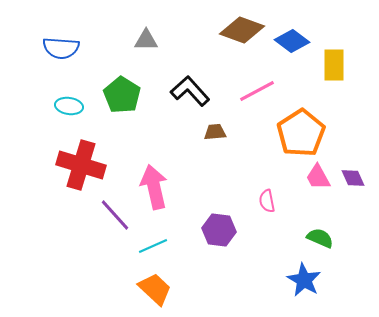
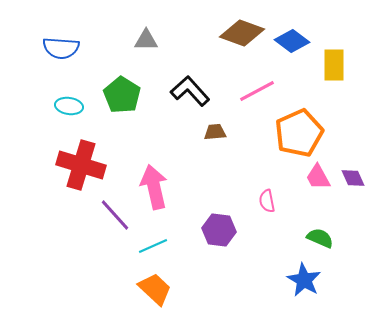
brown diamond: moved 3 px down
orange pentagon: moved 2 px left; rotated 9 degrees clockwise
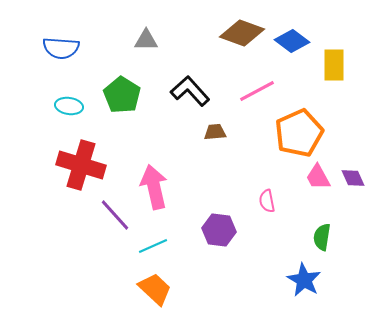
green semicircle: moved 2 px right, 1 px up; rotated 104 degrees counterclockwise
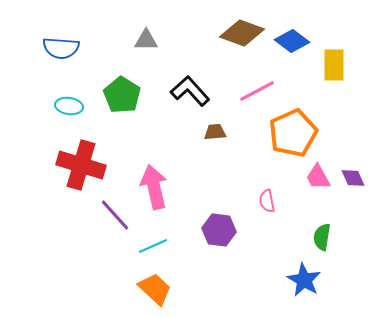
orange pentagon: moved 6 px left
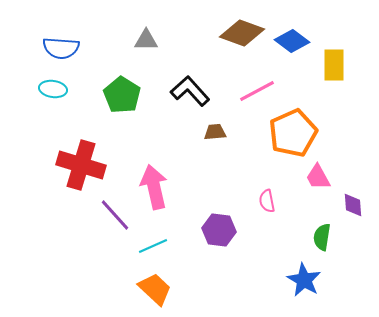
cyan ellipse: moved 16 px left, 17 px up
purple diamond: moved 27 px down; rotated 20 degrees clockwise
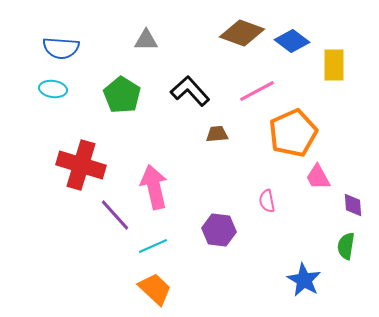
brown trapezoid: moved 2 px right, 2 px down
green semicircle: moved 24 px right, 9 px down
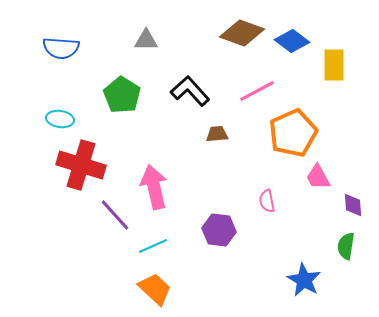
cyan ellipse: moved 7 px right, 30 px down
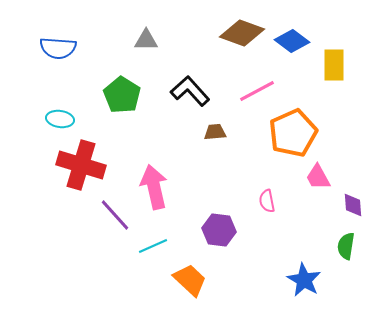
blue semicircle: moved 3 px left
brown trapezoid: moved 2 px left, 2 px up
orange trapezoid: moved 35 px right, 9 px up
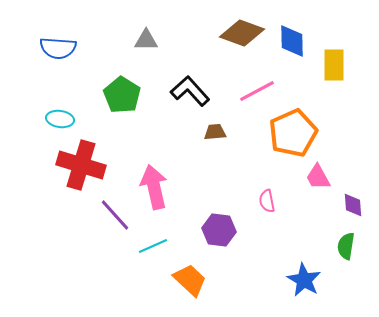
blue diamond: rotated 52 degrees clockwise
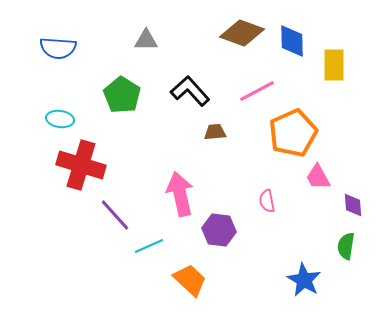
pink arrow: moved 26 px right, 7 px down
cyan line: moved 4 px left
